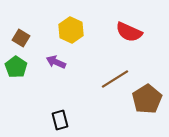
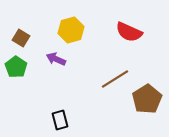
yellow hexagon: rotated 20 degrees clockwise
purple arrow: moved 3 px up
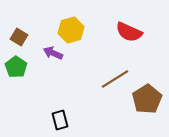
brown square: moved 2 px left, 1 px up
purple arrow: moved 3 px left, 6 px up
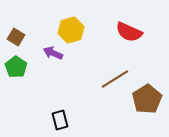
brown square: moved 3 px left
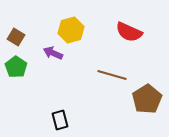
brown line: moved 3 px left, 4 px up; rotated 48 degrees clockwise
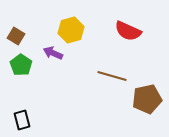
red semicircle: moved 1 px left, 1 px up
brown square: moved 1 px up
green pentagon: moved 5 px right, 2 px up
brown line: moved 1 px down
brown pentagon: rotated 20 degrees clockwise
black rectangle: moved 38 px left
